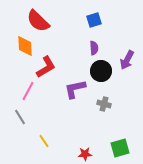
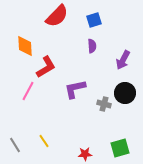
red semicircle: moved 19 px right, 5 px up; rotated 90 degrees counterclockwise
purple semicircle: moved 2 px left, 2 px up
purple arrow: moved 4 px left
black circle: moved 24 px right, 22 px down
gray line: moved 5 px left, 28 px down
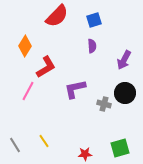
orange diamond: rotated 35 degrees clockwise
purple arrow: moved 1 px right
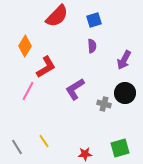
purple L-shape: rotated 20 degrees counterclockwise
gray line: moved 2 px right, 2 px down
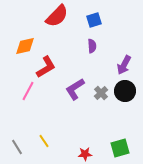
orange diamond: rotated 45 degrees clockwise
purple arrow: moved 5 px down
black circle: moved 2 px up
gray cross: moved 3 px left, 11 px up; rotated 32 degrees clockwise
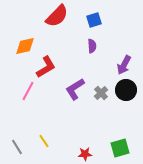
black circle: moved 1 px right, 1 px up
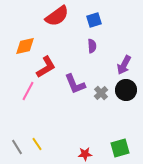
red semicircle: rotated 10 degrees clockwise
purple L-shape: moved 5 px up; rotated 80 degrees counterclockwise
yellow line: moved 7 px left, 3 px down
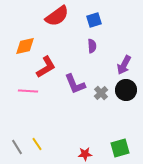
pink line: rotated 66 degrees clockwise
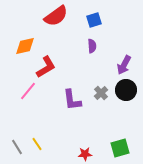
red semicircle: moved 1 px left
purple L-shape: moved 3 px left, 16 px down; rotated 15 degrees clockwise
pink line: rotated 54 degrees counterclockwise
